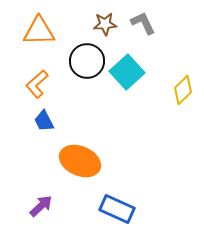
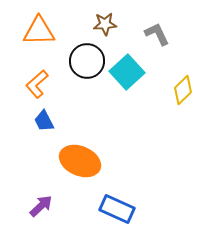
gray L-shape: moved 14 px right, 11 px down
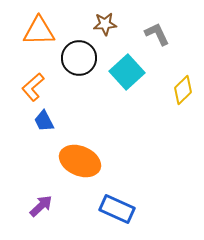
black circle: moved 8 px left, 3 px up
orange L-shape: moved 4 px left, 3 px down
